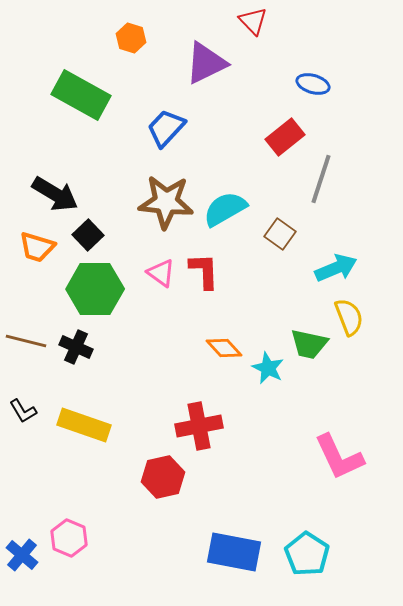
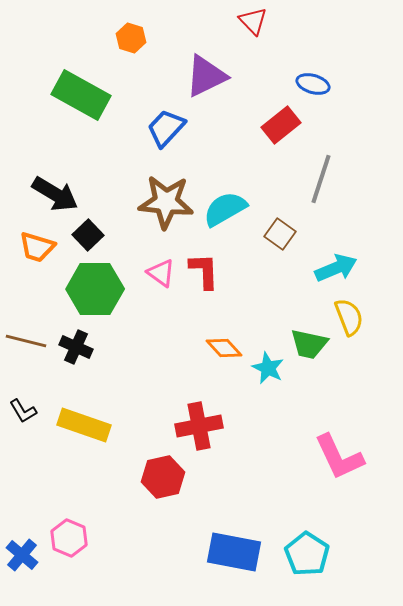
purple triangle: moved 13 px down
red rectangle: moved 4 px left, 12 px up
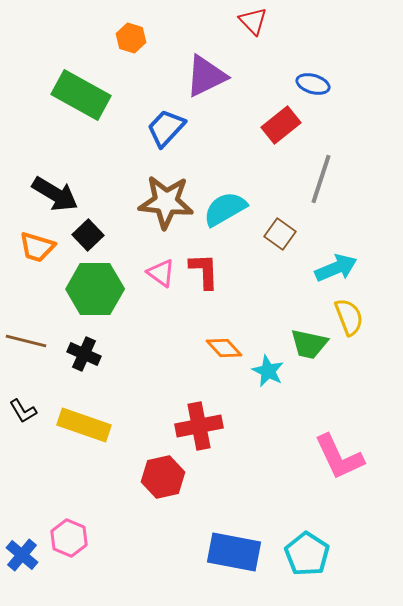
black cross: moved 8 px right, 7 px down
cyan star: moved 3 px down
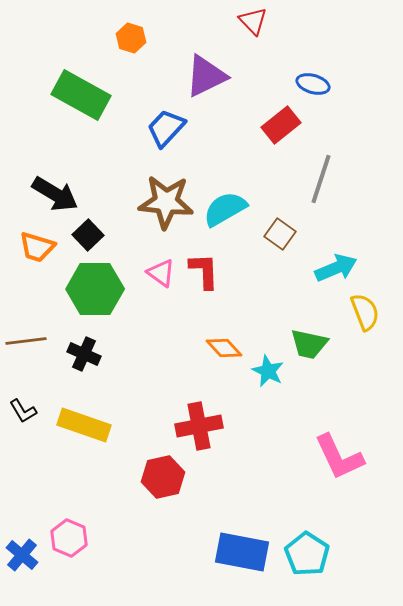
yellow semicircle: moved 16 px right, 5 px up
brown line: rotated 21 degrees counterclockwise
blue rectangle: moved 8 px right
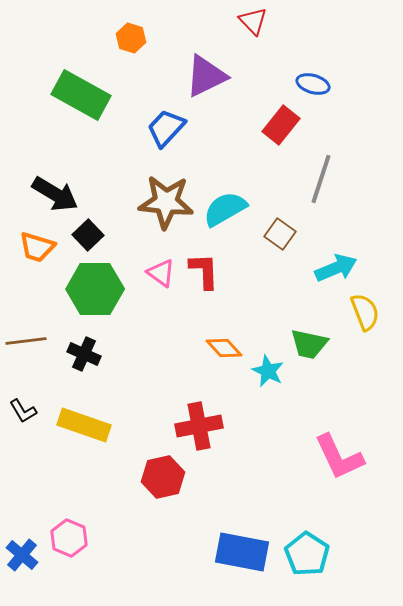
red rectangle: rotated 12 degrees counterclockwise
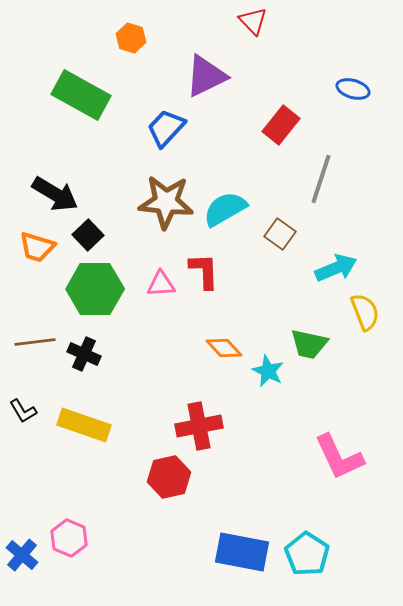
blue ellipse: moved 40 px right, 5 px down
pink triangle: moved 11 px down; rotated 40 degrees counterclockwise
brown line: moved 9 px right, 1 px down
red hexagon: moved 6 px right
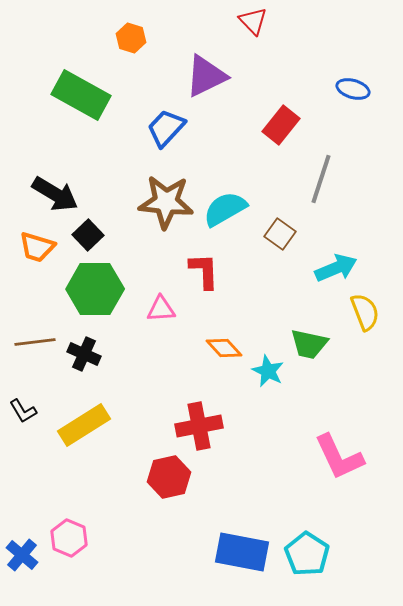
pink triangle: moved 25 px down
yellow rectangle: rotated 51 degrees counterclockwise
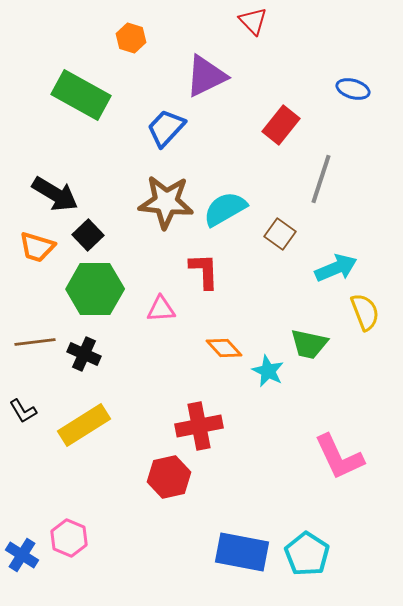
blue cross: rotated 8 degrees counterclockwise
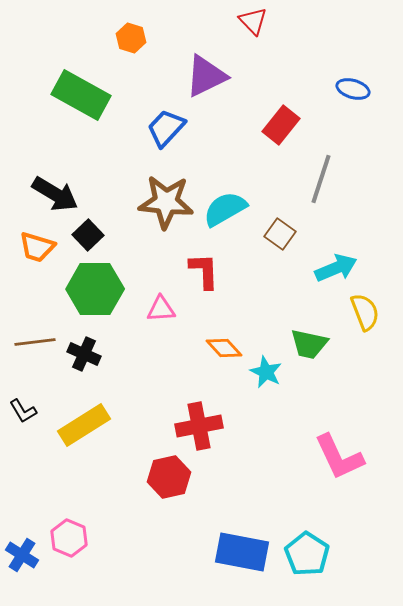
cyan star: moved 2 px left, 1 px down
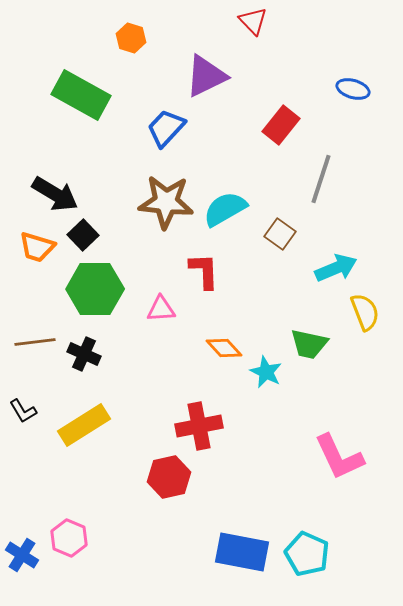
black square: moved 5 px left
cyan pentagon: rotated 9 degrees counterclockwise
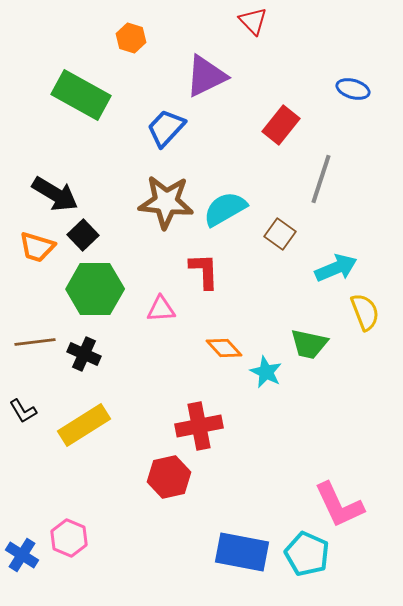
pink L-shape: moved 48 px down
